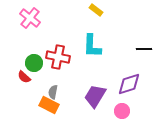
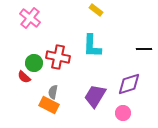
pink circle: moved 1 px right, 2 px down
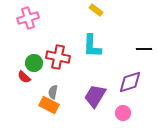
pink cross: moved 2 px left; rotated 35 degrees clockwise
purple diamond: moved 1 px right, 2 px up
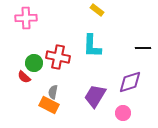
yellow rectangle: moved 1 px right
pink cross: moved 2 px left; rotated 15 degrees clockwise
black line: moved 1 px left, 1 px up
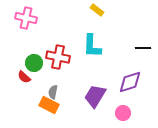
pink cross: rotated 15 degrees clockwise
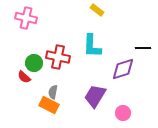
purple diamond: moved 7 px left, 13 px up
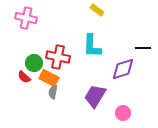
orange rectangle: moved 27 px up
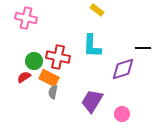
green circle: moved 2 px up
red semicircle: rotated 104 degrees clockwise
purple trapezoid: moved 3 px left, 5 px down
pink circle: moved 1 px left, 1 px down
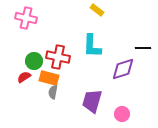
orange rectangle: rotated 12 degrees counterclockwise
purple trapezoid: rotated 15 degrees counterclockwise
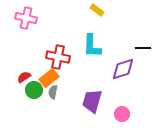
green circle: moved 29 px down
orange rectangle: rotated 54 degrees counterclockwise
